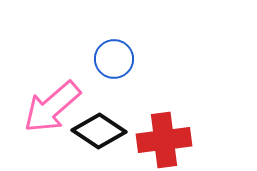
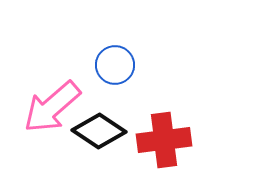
blue circle: moved 1 px right, 6 px down
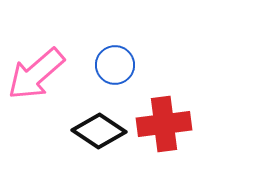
pink arrow: moved 16 px left, 33 px up
red cross: moved 16 px up
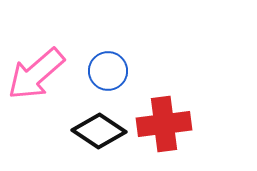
blue circle: moved 7 px left, 6 px down
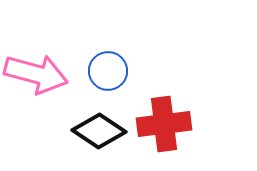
pink arrow: rotated 124 degrees counterclockwise
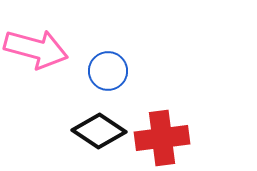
pink arrow: moved 25 px up
red cross: moved 2 px left, 14 px down
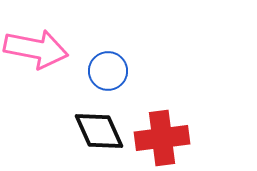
pink arrow: rotated 4 degrees counterclockwise
black diamond: rotated 32 degrees clockwise
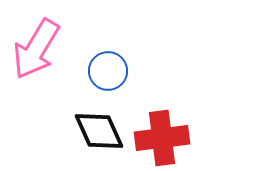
pink arrow: rotated 110 degrees clockwise
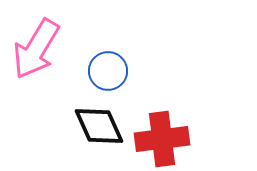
black diamond: moved 5 px up
red cross: moved 1 px down
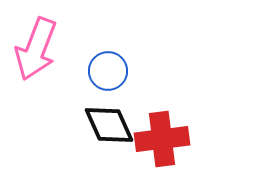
pink arrow: rotated 10 degrees counterclockwise
black diamond: moved 10 px right, 1 px up
